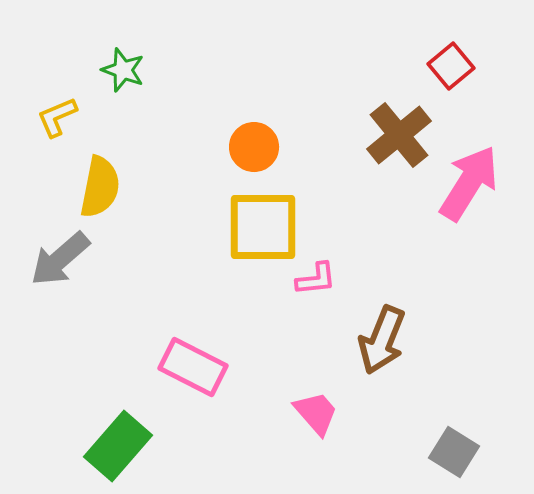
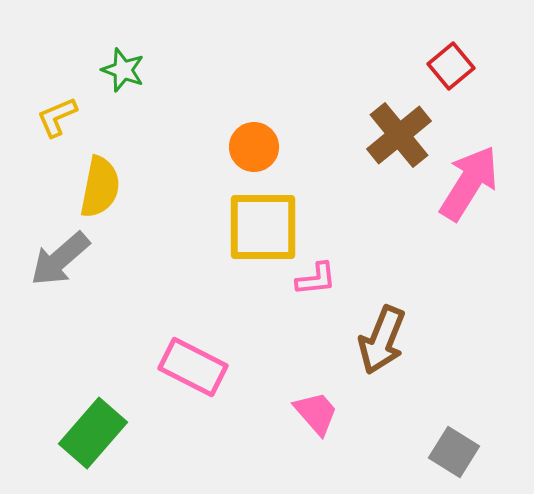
green rectangle: moved 25 px left, 13 px up
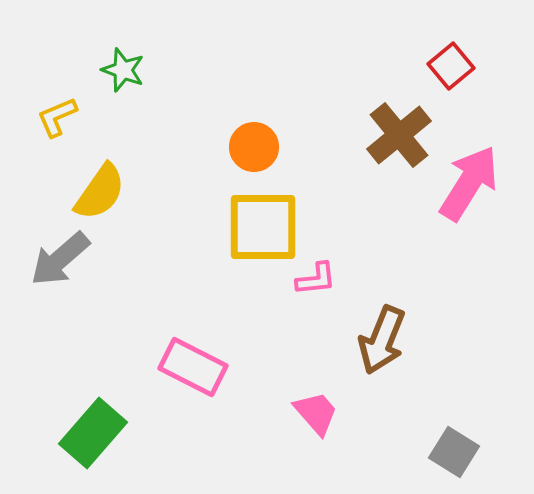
yellow semicircle: moved 5 px down; rotated 24 degrees clockwise
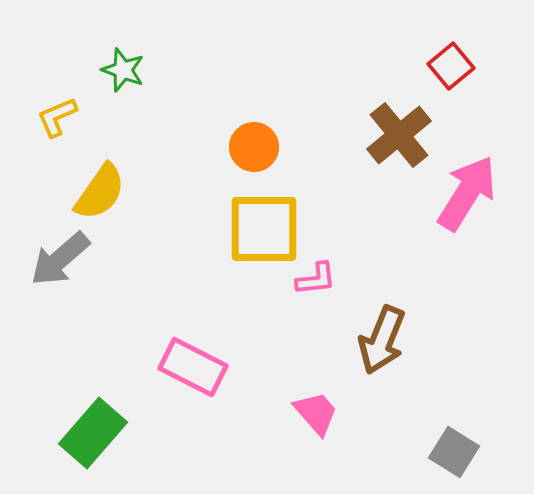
pink arrow: moved 2 px left, 10 px down
yellow square: moved 1 px right, 2 px down
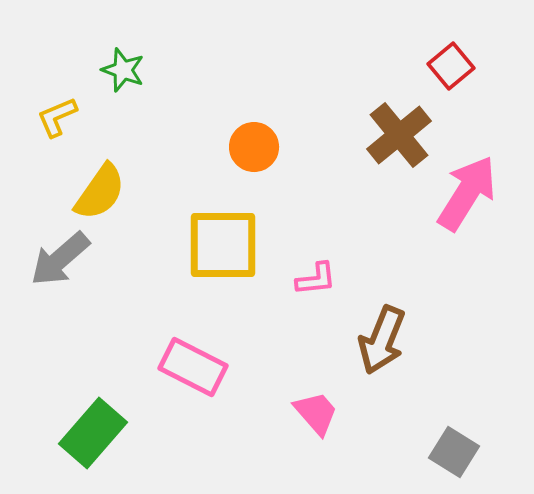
yellow square: moved 41 px left, 16 px down
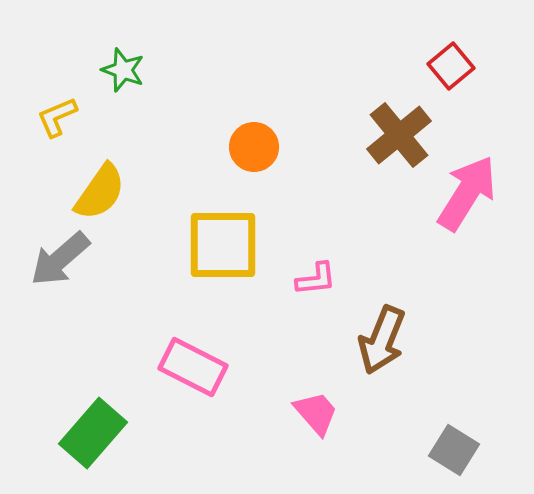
gray square: moved 2 px up
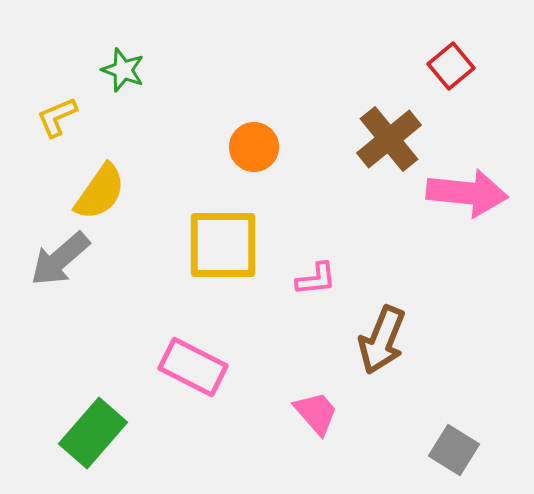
brown cross: moved 10 px left, 4 px down
pink arrow: rotated 64 degrees clockwise
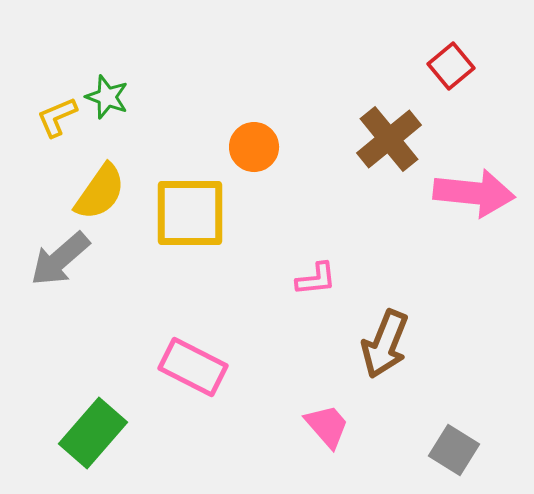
green star: moved 16 px left, 27 px down
pink arrow: moved 7 px right
yellow square: moved 33 px left, 32 px up
brown arrow: moved 3 px right, 4 px down
pink trapezoid: moved 11 px right, 13 px down
